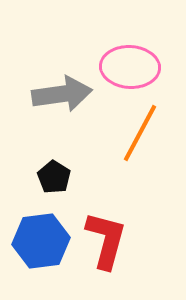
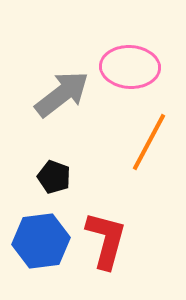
gray arrow: rotated 30 degrees counterclockwise
orange line: moved 9 px right, 9 px down
black pentagon: rotated 12 degrees counterclockwise
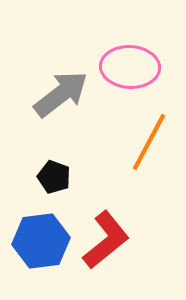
gray arrow: moved 1 px left
red L-shape: rotated 36 degrees clockwise
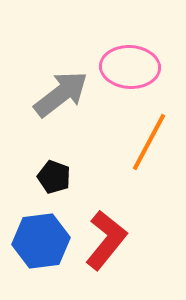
red L-shape: rotated 12 degrees counterclockwise
